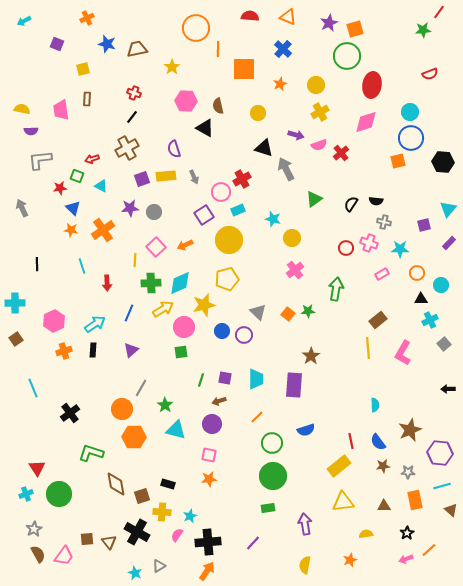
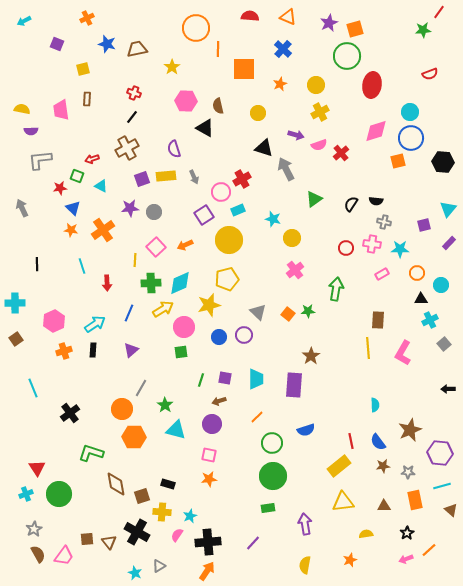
pink diamond at (366, 122): moved 10 px right, 9 px down
pink cross at (369, 243): moved 3 px right, 1 px down; rotated 12 degrees counterclockwise
yellow star at (204, 305): moved 5 px right
brown rectangle at (378, 320): rotated 48 degrees counterclockwise
blue circle at (222, 331): moved 3 px left, 6 px down
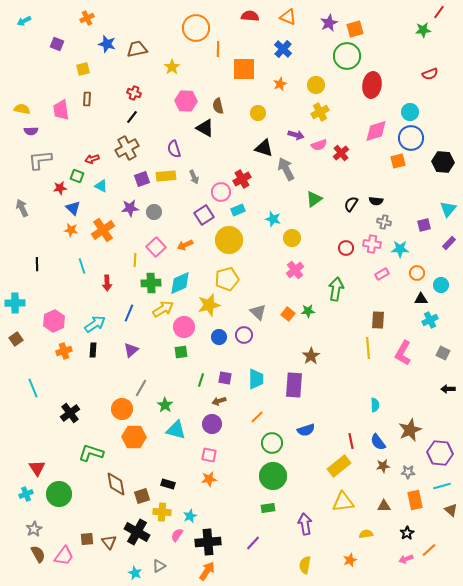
gray square at (444, 344): moved 1 px left, 9 px down; rotated 24 degrees counterclockwise
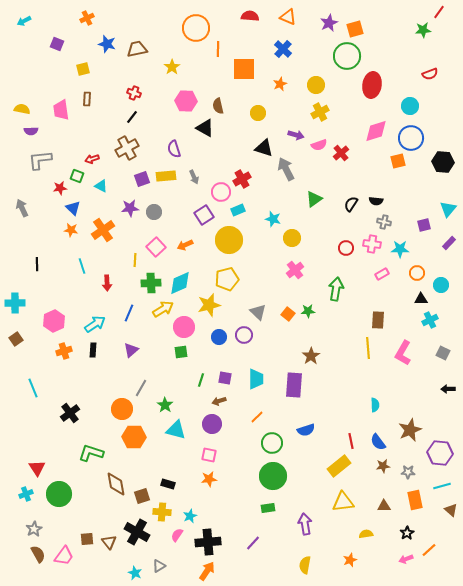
cyan circle at (410, 112): moved 6 px up
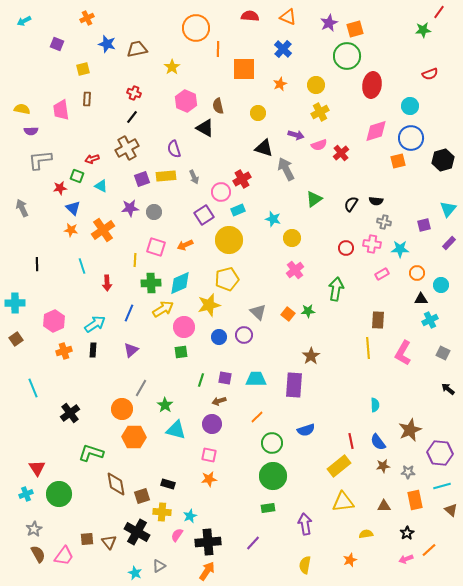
pink hexagon at (186, 101): rotated 20 degrees clockwise
black hexagon at (443, 162): moved 2 px up; rotated 20 degrees counterclockwise
pink square at (156, 247): rotated 30 degrees counterclockwise
cyan trapezoid at (256, 379): rotated 90 degrees counterclockwise
black arrow at (448, 389): rotated 40 degrees clockwise
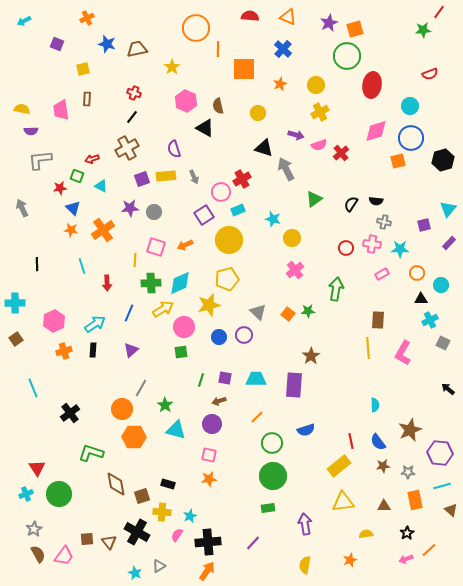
gray square at (443, 353): moved 10 px up
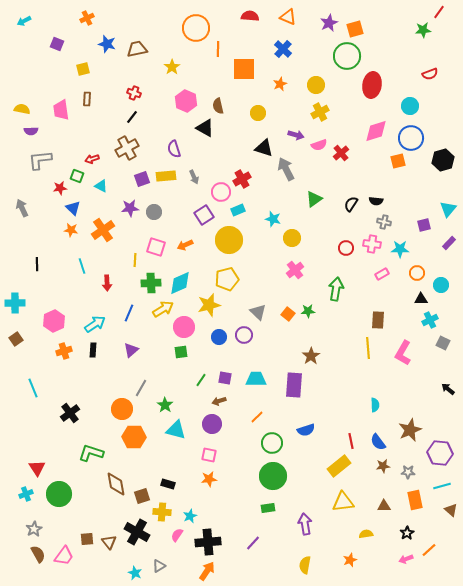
green line at (201, 380): rotated 16 degrees clockwise
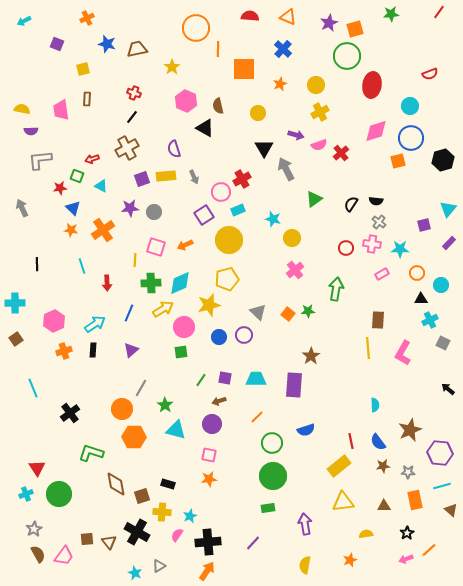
green star at (423, 30): moved 32 px left, 16 px up
black triangle at (264, 148): rotated 42 degrees clockwise
gray cross at (384, 222): moved 5 px left; rotated 24 degrees clockwise
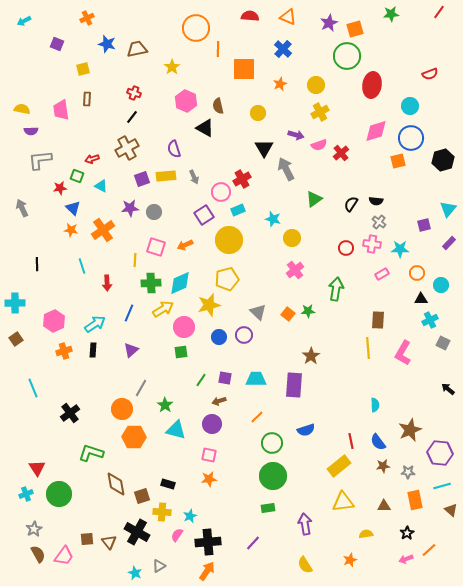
yellow semicircle at (305, 565): rotated 42 degrees counterclockwise
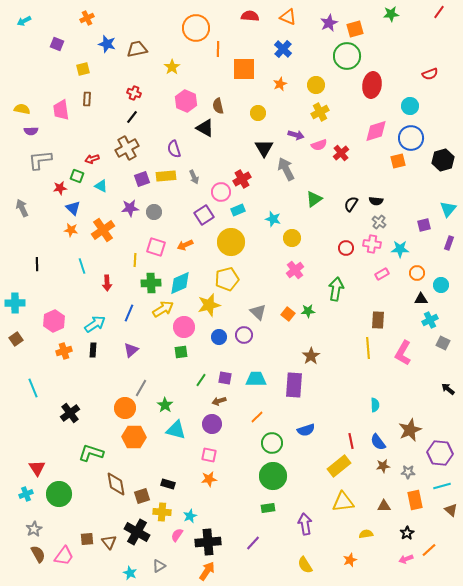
yellow circle at (229, 240): moved 2 px right, 2 px down
purple rectangle at (449, 243): rotated 24 degrees counterclockwise
orange circle at (122, 409): moved 3 px right, 1 px up
cyan star at (135, 573): moved 5 px left
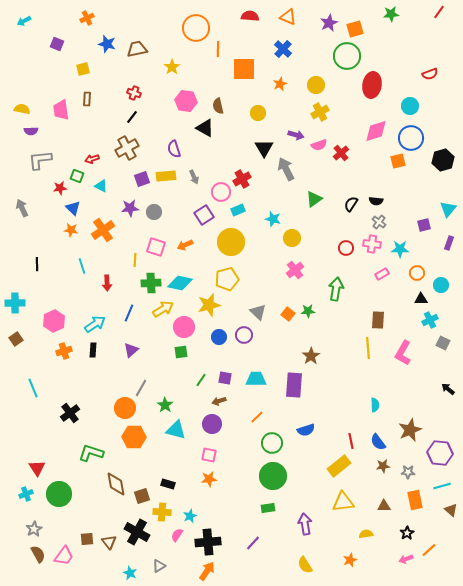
pink hexagon at (186, 101): rotated 15 degrees counterclockwise
cyan diamond at (180, 283): rotated 35 degrees clockwise
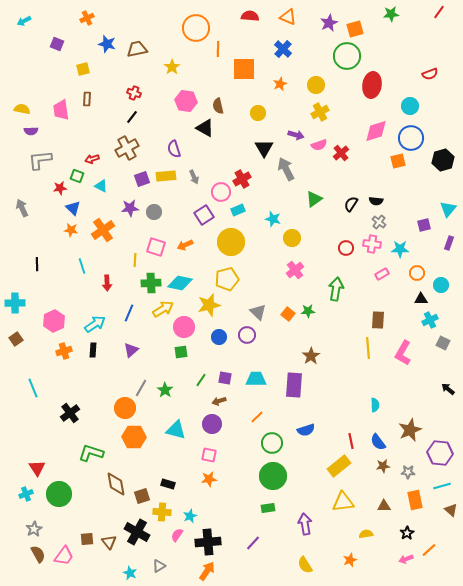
purple circle at (244, 335): moved 3 px right
green star at (165, 405): moved 15 px up
